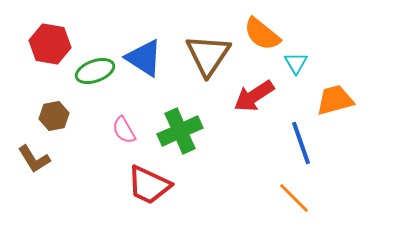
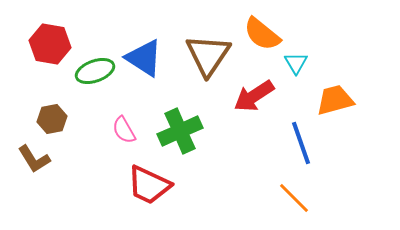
brown hexagon: moved 2 px left, 3 px down
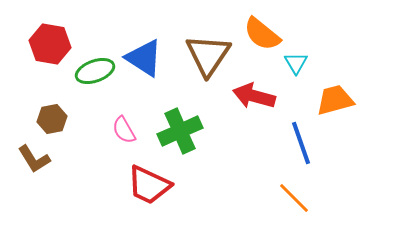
red arrow: rotated 48 degrees clockwise
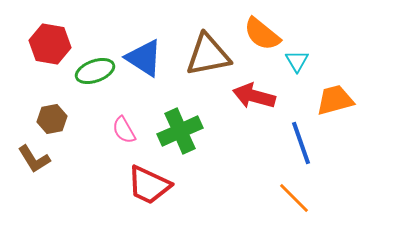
brown triangle: rotated 45 degrees clockwise
cyan triangle: moved 1 px right, 2 px up
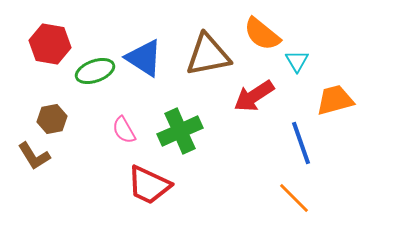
red arrow: rotated 48 degrees counterclockwise
brown L-shape: moved 3 px up
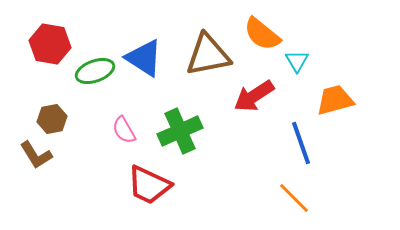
brown L-shape: moved 2 px right, 1 px up
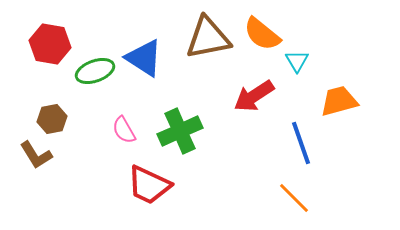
brown triangle: moved 17 px up
orange trapezoid: moved 4 px right, 1 px down
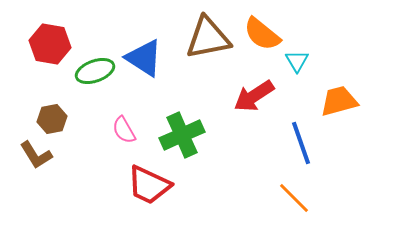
green cross: moved 2 px right, 4 px down
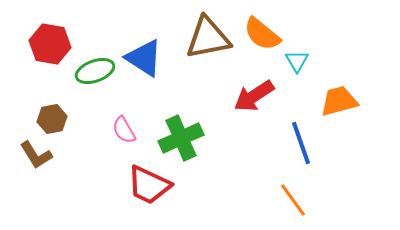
green cross: moved 1 px left, 3 px down
orange line: moved 1 px left, 2 px down; rotated 9 degrees clockwise
